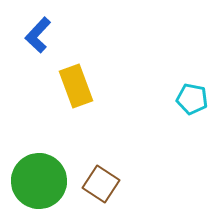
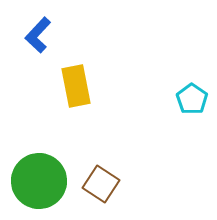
yellow rectangle: rotated 9 degrees clockwise
cyan pentagon: rotated 24 degrees clockwise
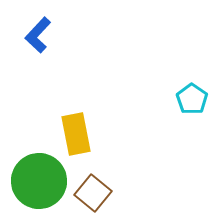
yellow rectangle: moved 48 px down
brown square: moved 8 px left, 9 px down; rotated 6 degrees clockwise
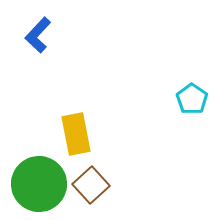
green circle: moved 3 px down
brown square: moved 2 px left, 8 px up; rotated 9 degrees clockwise
